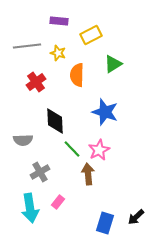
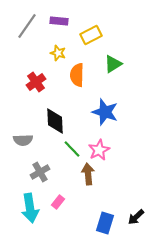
gray line: moved 20 px up; rotated 48 degrees counterclockwise
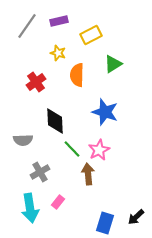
purple rectangle: rotated 18 degrees counterclockwise
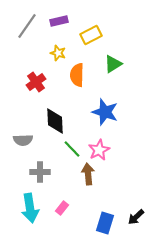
gray cross: rotated 30 degrees clockwise
pink rectangle: moved 4 px right, 6 px down
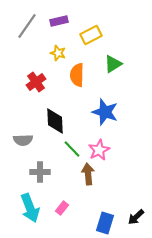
cyan arrow: rotated 12 degrees counterclockwise
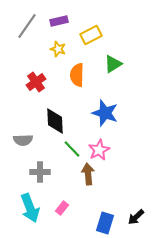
yellow star: moved 4 px up
blue star: moved 1 px down
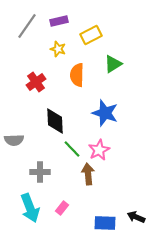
gray semicircle: moved 9 px left
black arrow: rotated 66 degrees clockwise
blue rectangle: rotated 75 degrees clockwise
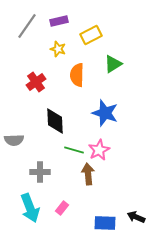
green line: moved 2 px right, 1 px down; rotated 30 degrees counterclockwise
